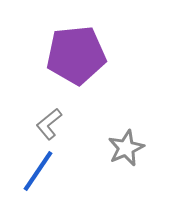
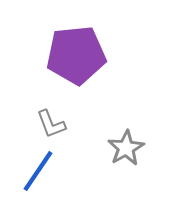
gray L-shape: moved 2 px right; rotated 72 degrees counterclockwise
gray star: rotated 6 degrees counterclockwise
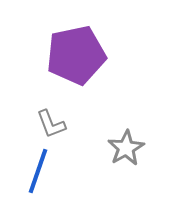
purple pentagon: rotated 6 degrees counterclockwise
blue line: rotated 15 degrees counterclockwise
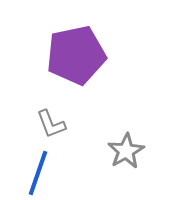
gray star: moved 3 px down
blue line: moved 2 px down
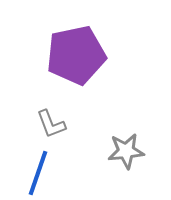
gray star: rotated 24 degrees clockwise
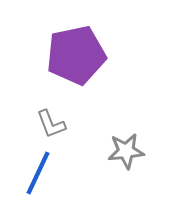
blue line: rotated 6 degrees clockwise
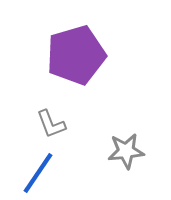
purple pentagon: rotated 4 degrees counterclockwise
blue line: rotated 9 degrees clockwise
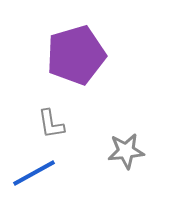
gray L-shape: rotated 12 degrees clockwise
blue line: moved 4 px left; rotated 27 degrees clockwise
